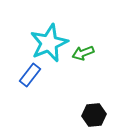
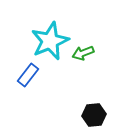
cyan star: moved 1 px right, 2 px up
blue rectangle: moved 2 px left
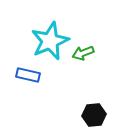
blue rectangle: rotated 65 degrees clockwise
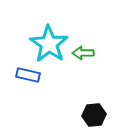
cyan star: moved 1 px left, 3 px down; rotated 15 degrees counterclockwise
green arrow: rotated 20 degrees clockwise
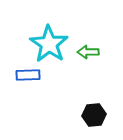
green arrow: moved 5 px right, 1 px up
blue rectangle: rotated 15 degrees counterclockwise
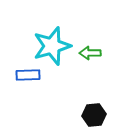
cyan star: moved 3 px right, 2 px down; rotated 21 degrees clockwise
green arrow: moved 2 px right, 1 px down
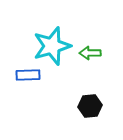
black hexagon: moved 4 px left, 9 px up
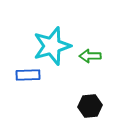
green arrow: moved 3 px down
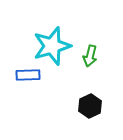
green arrow: rotated 75 degrees counterclockwise
black hexagon: rotated 20 degrees counterclockwise
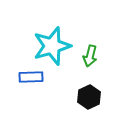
blue rectangle: moved 3 px right, 2 px down
black hexagon: moved 1 px left, 9 px up
